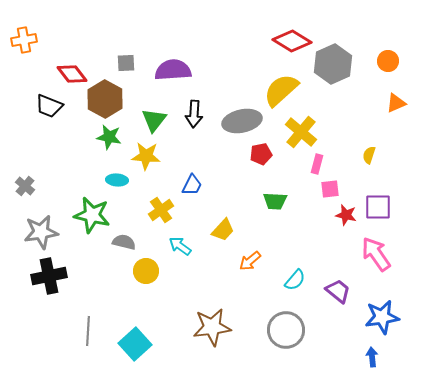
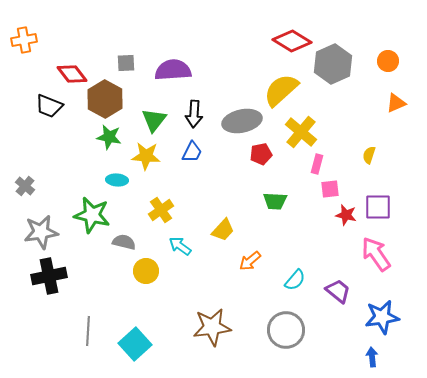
blue trapezoid at (192, 185): moved 33 px up
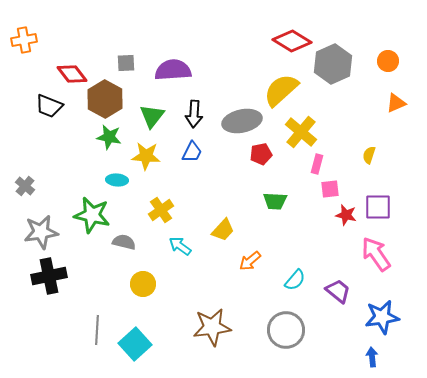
green triangle at (154, 120): moved 2 px left, 4 px up
yellow circle at (146, 271): moved 3 px left, 13 px down
gray line at (88, 331): moved 9 px right, 1 px up
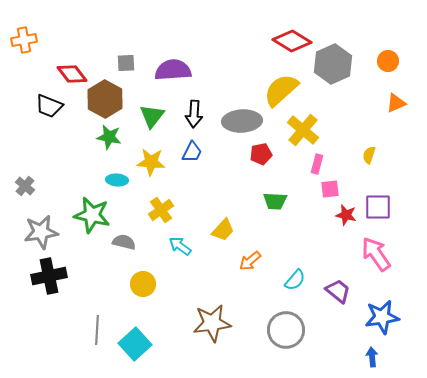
gray ellipse at (242, 121): rotated 9 degrees clockwise
yellow cross at (301, 132): moved 2 px right, 2 px up
yellow star at (146, 156): moved 5 px right, 6 px down
brown star at (212, 327): moved 4 px up
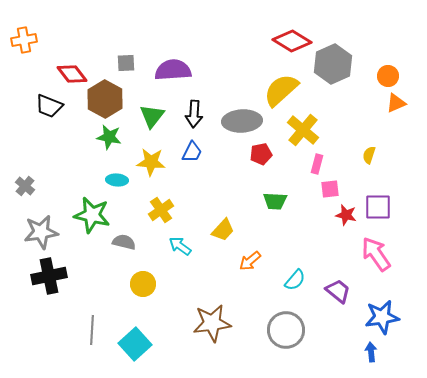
orange circle at (388, 61): moved 15 px down
gray line at (97, 330): moved 5 px left
blue arrow at (372, 357): moved 1 px left, 5 px up
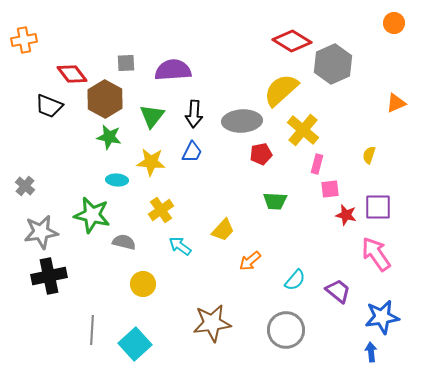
orange circle at (388, 76): moved 6 px right, 53 px up
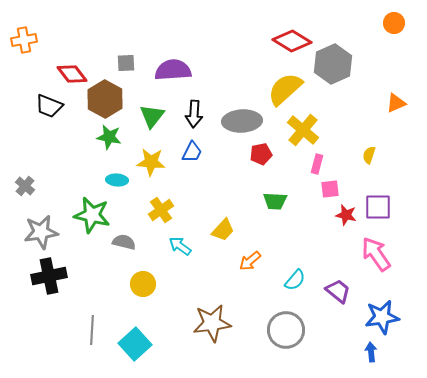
yellow semicircle at (281, 90): moved 4 px right, 1 px up
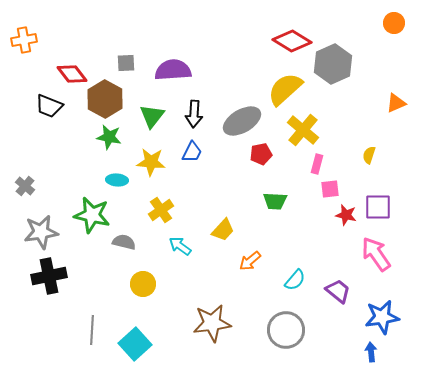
gray ellipse at (242, 121): rotated 27 degrees counterclockwise
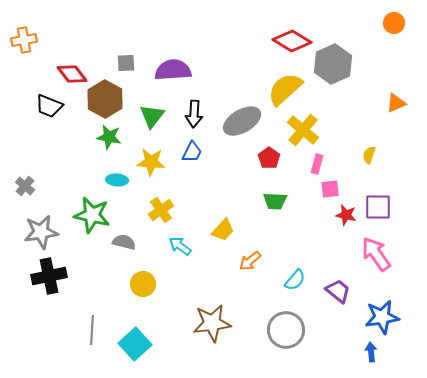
red pentagon at (261, 154): moved 8 px right, 4 px down; rotated 25 degrees counterclockwise
